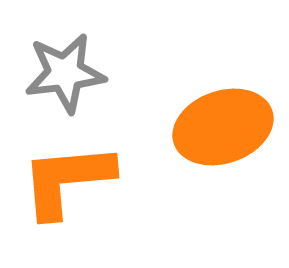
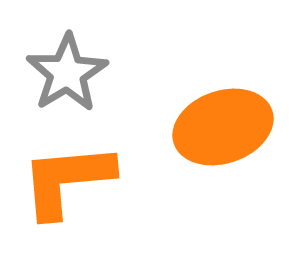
gray star: moved 2 px right; rotated 24 degrees counterclockwise
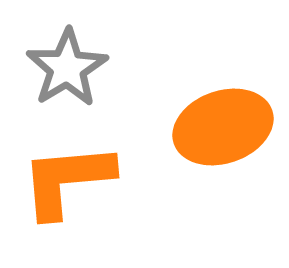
gray star: moved 5 px up
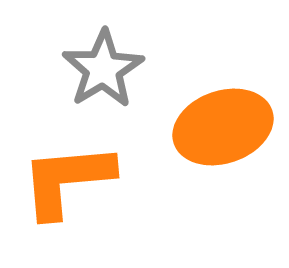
gray star: moved 36 px right, 1 px down
